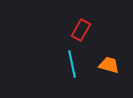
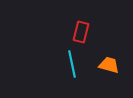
red rectangle: moved 2 px down; rotated 15 degrees counterclockwise
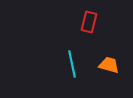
red rectangle: moved 8 px right, 10 px up
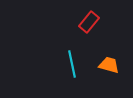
red rectangle: rotated 25 degrees clockwise
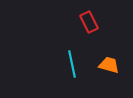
red rectangle: rotated 65 degrees counterclockwise
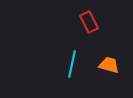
cyan line: rotated 24 degrees clockwise
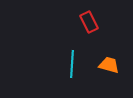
cyan line: rotated 8 degrees counterclockwise
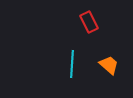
orange trapezoid: rotated 25 degrees clockwise
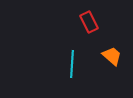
orange trapezoid: moved 3 px right, 9 px up
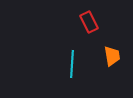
orange trapezoid: rotated 40 degrees clockwise
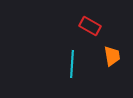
red rectangle: moved 1 px right, 4 px down; rotated 35 degrees counterclockwise
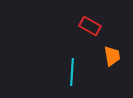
cyan line: moved 8 px down
